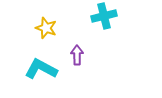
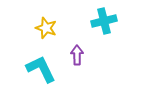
cyan cross: moved 5 px down
cyan L-shape: rotated 36 degrees clockwise
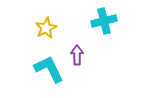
yellow star: rotated 25 degrees clockwise
cyan L-shape: moved 8 px right
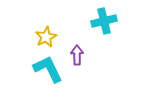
yellow star: moved 9 px down
cyan L-shape: moved 1 px left
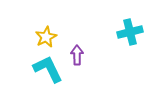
cyan cross: moved 26 px right, 11 px down
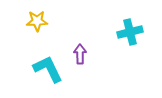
yellow star: moved 9 px left, 16 px up; rotated 25 degrees clockwise
purple arrow: moved 3 px right, 1 px up
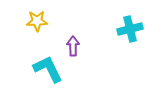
cyan cross: moved 3 px up
purple arrow: moved 7 px left, 8 px up
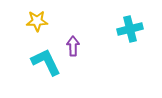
cyan L-shape: moved 2 px left, 7 px up
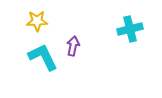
purple arrow: rotated 12 degrees clockwise
cyan L-shape: moved 3 px left, 5 px up
